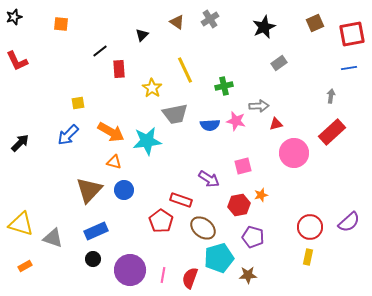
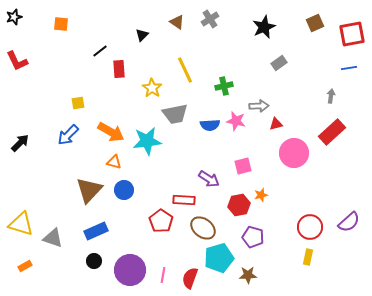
red rectangle at (181, 200): moved 3 px right; rotated 15 degrees counterclockwise
black circle at (93, 259): moved 1 px right, 2 px down
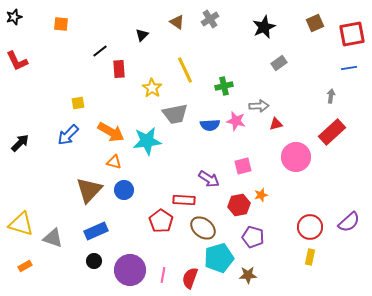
pink circle at (294, 153): moved 2 px right, 4 px down
yellow rectangle at (308, 257): moved 2 px right
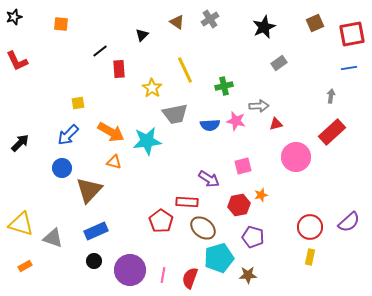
blue circle at (124, 190): moved 62 px left, 22 px up
red rectangle at (184, 200): moved 3 px right, 2 px down
